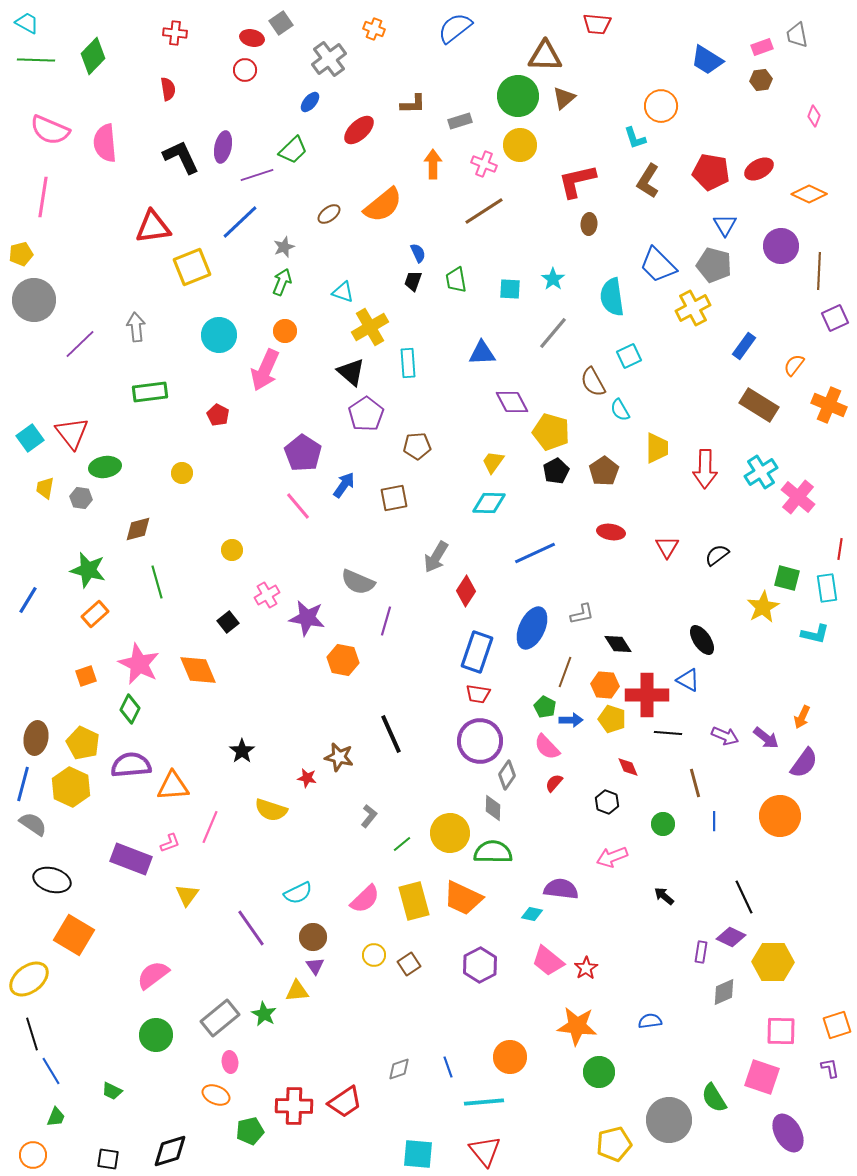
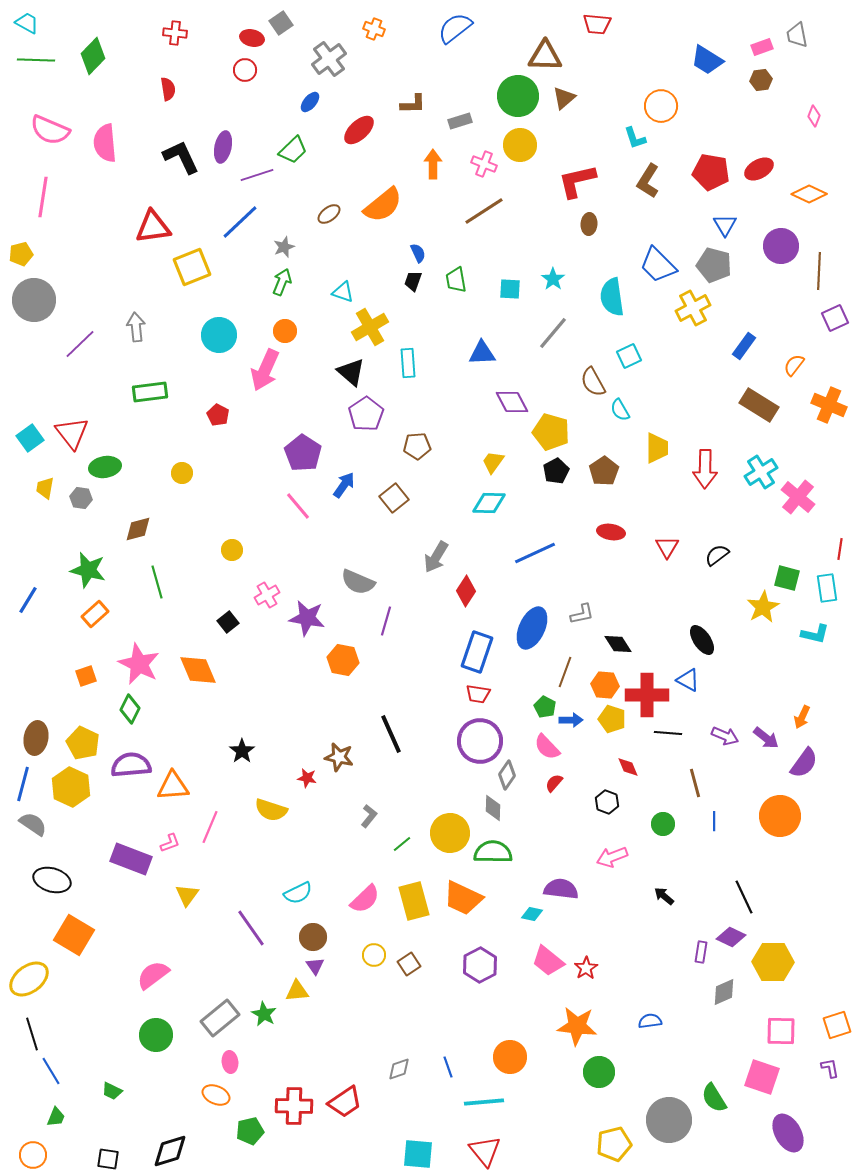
brown square at (394, 498): rotated 28 degrees counterclockwise
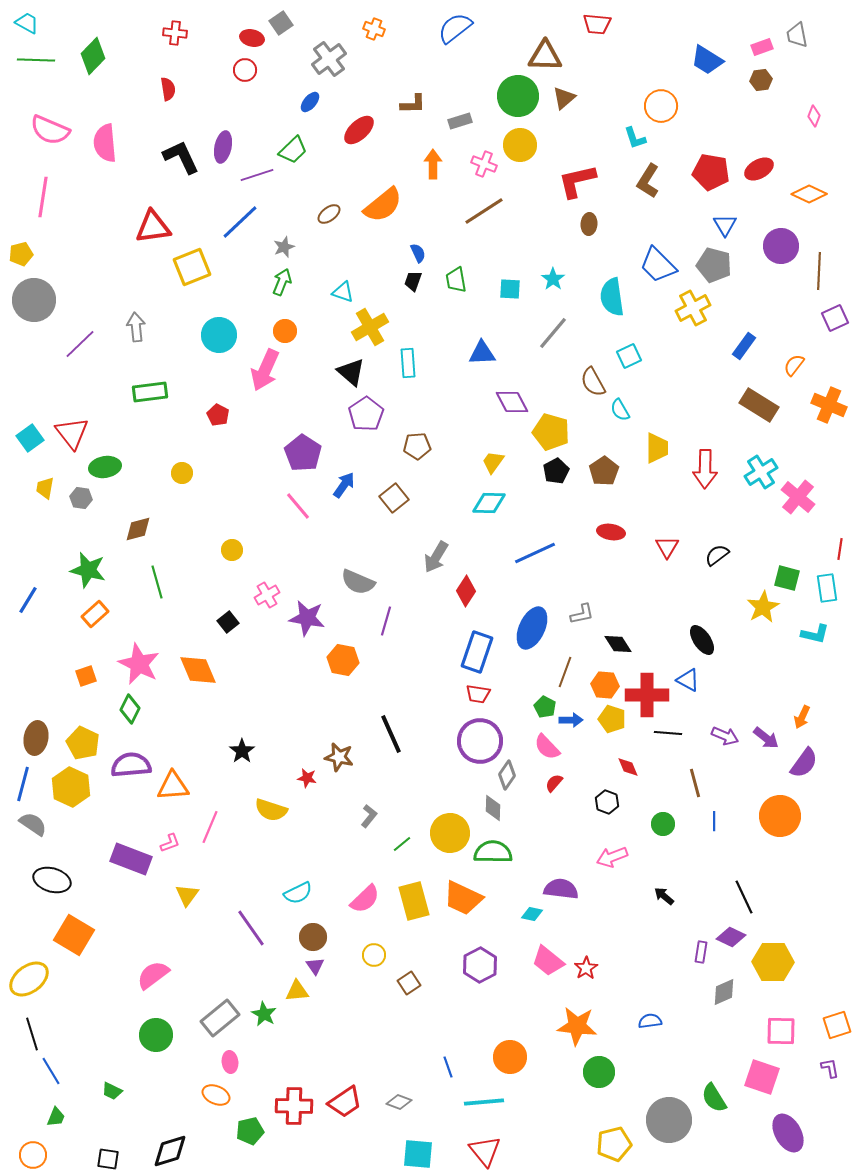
brown square at (409, 964): moved 19 px down
gray diamond at (399, 1069): moved 33 px down; rotated 40 degrees clockwise
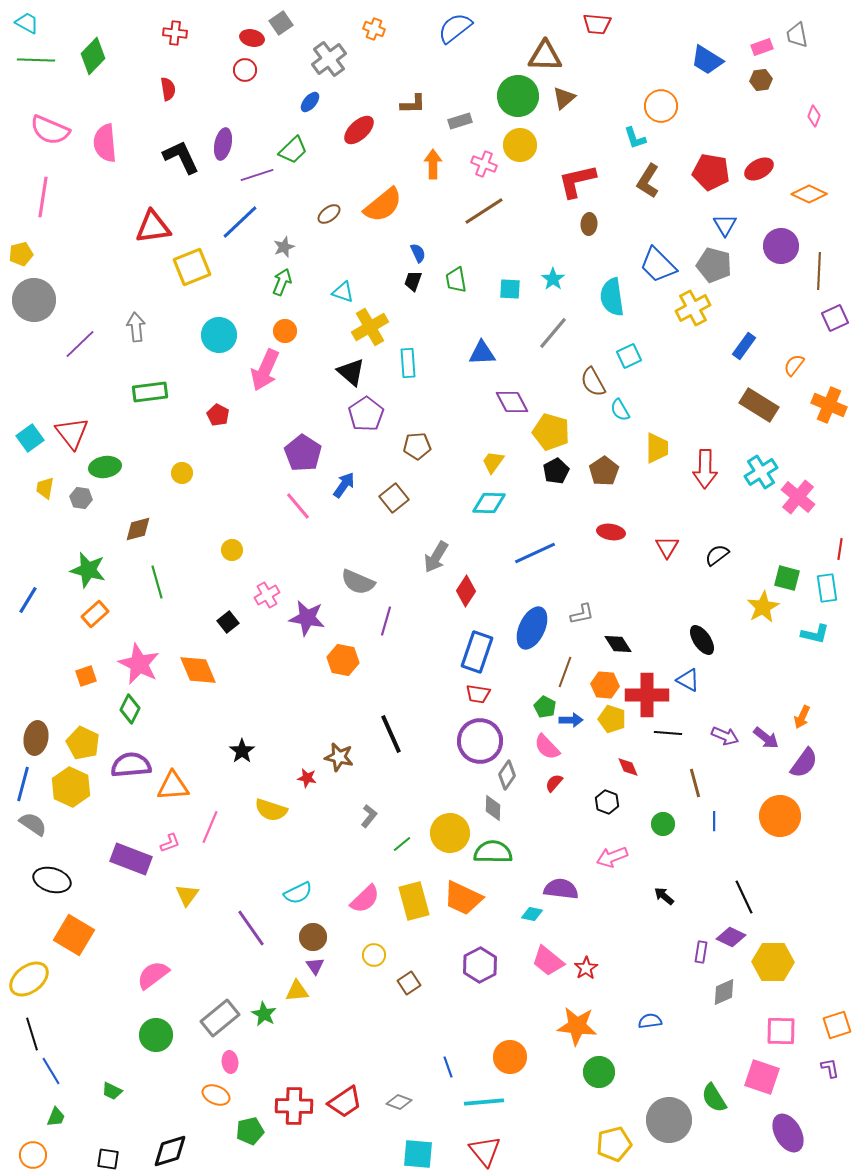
purple ellipse at (223, 147): moved 3 px up
